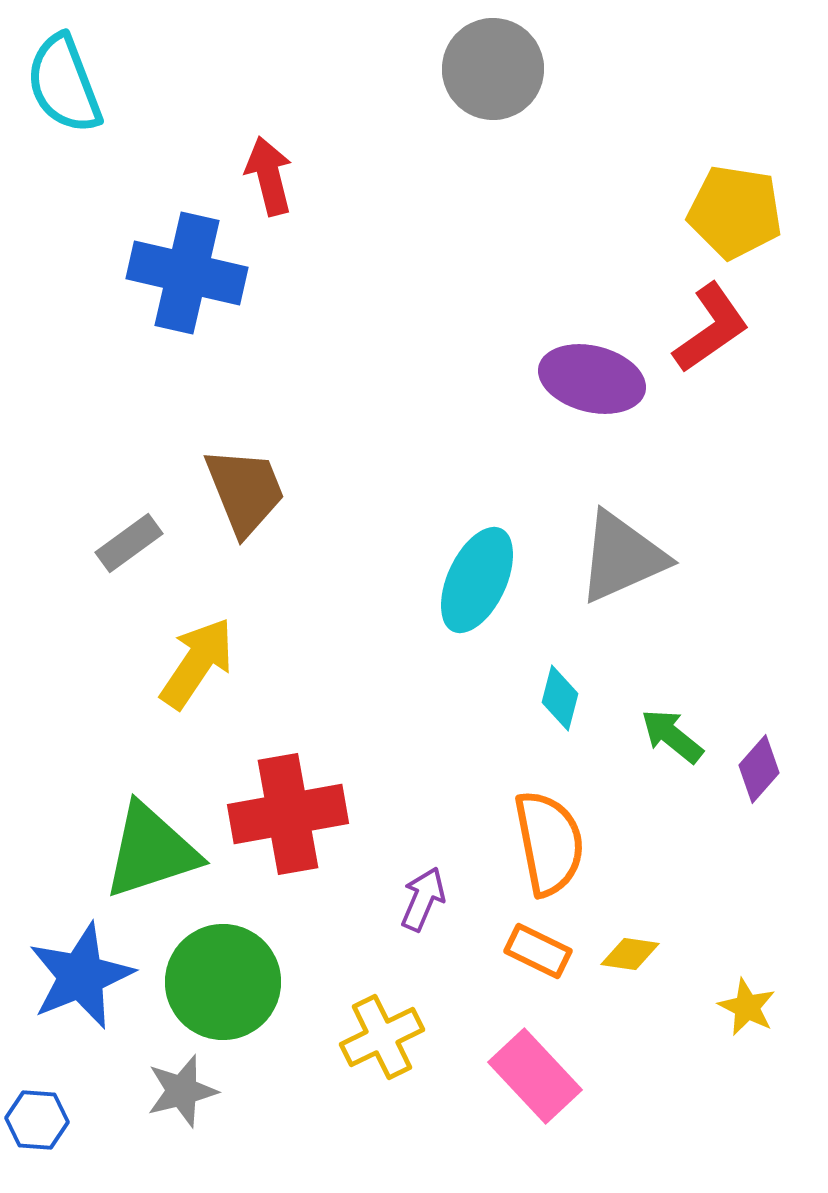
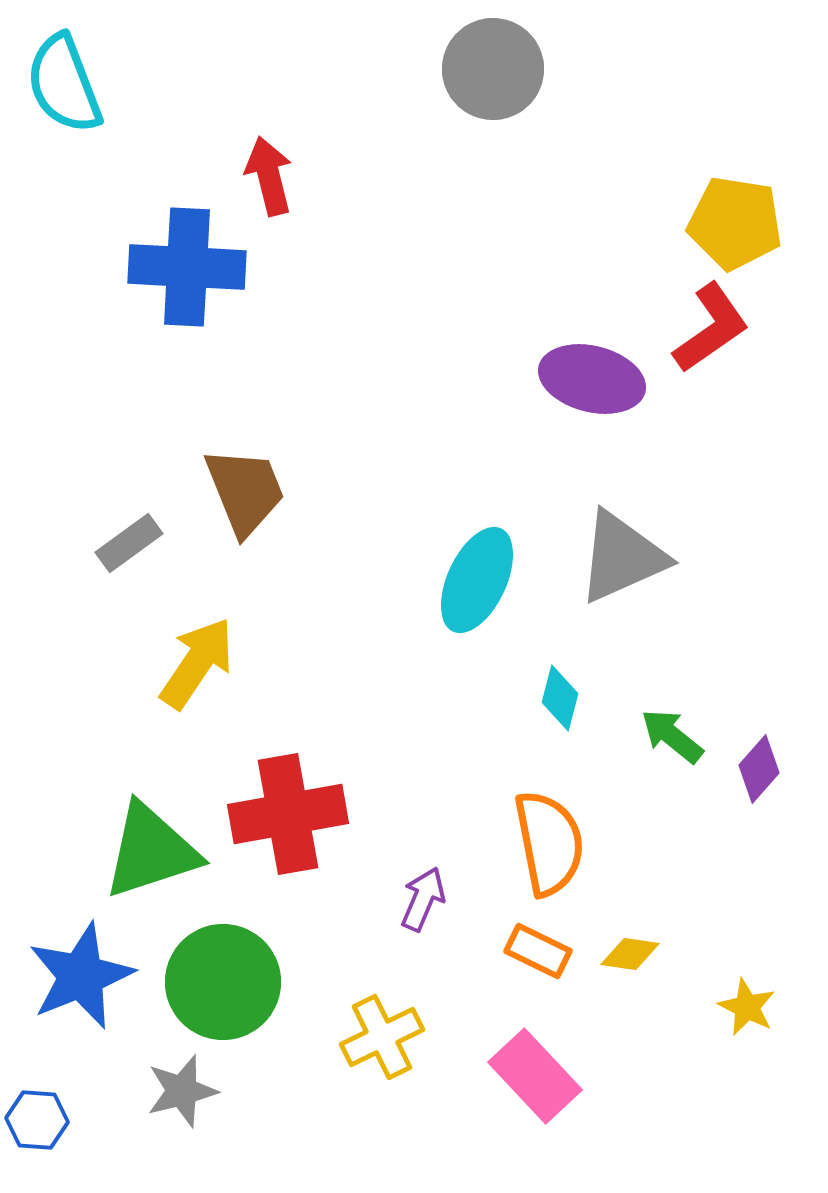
yellow pentagon: moved 11 px down
blue cross: moved 6 px up; rotated 10 degrees counterclockwise
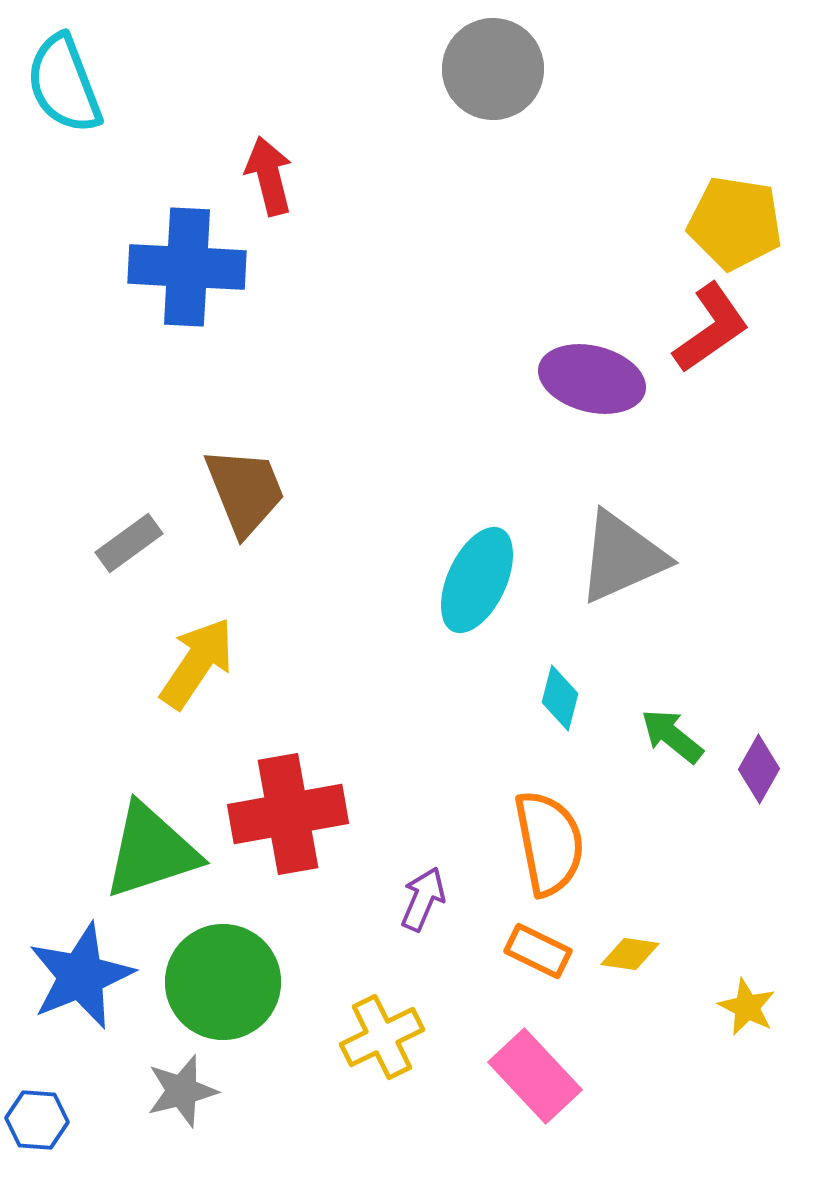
purple diamond: rotated 12 degrees counterclockwise
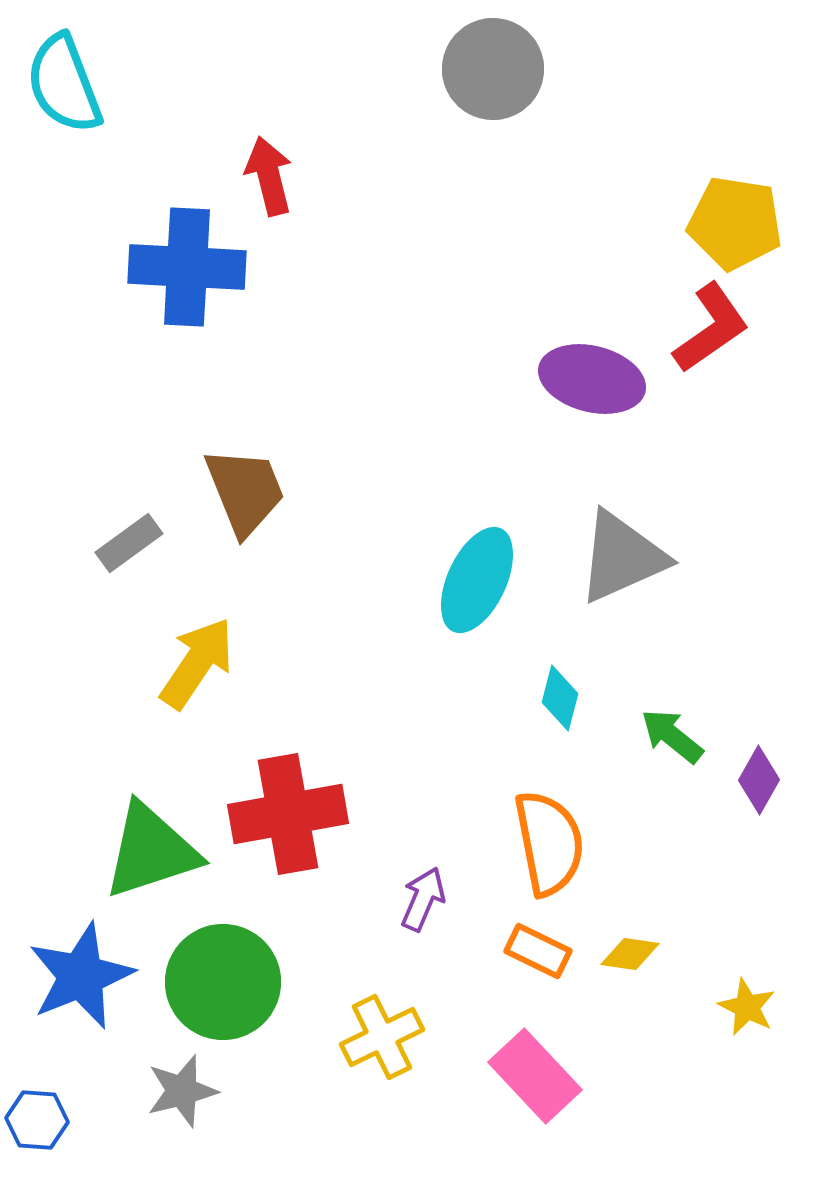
purple diamond: moved 11 px down
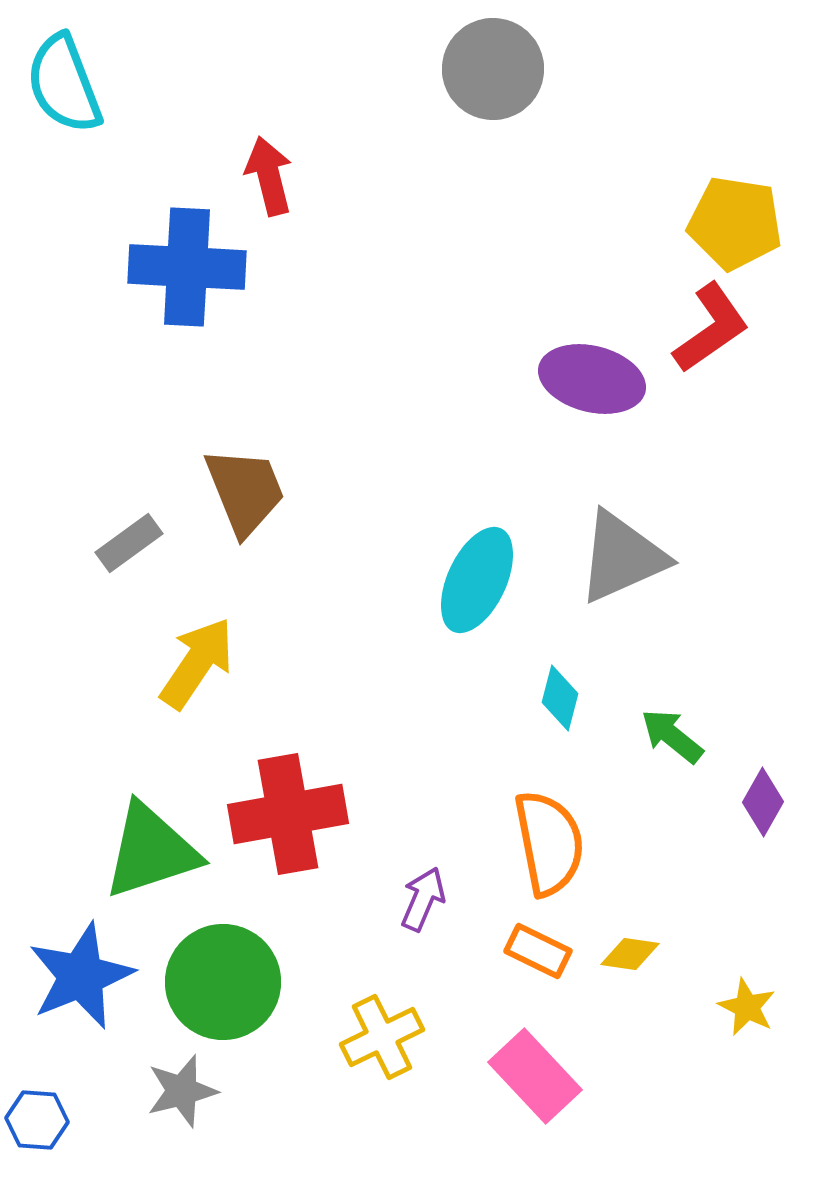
purple diamond: moved 4 px right, 22 px down
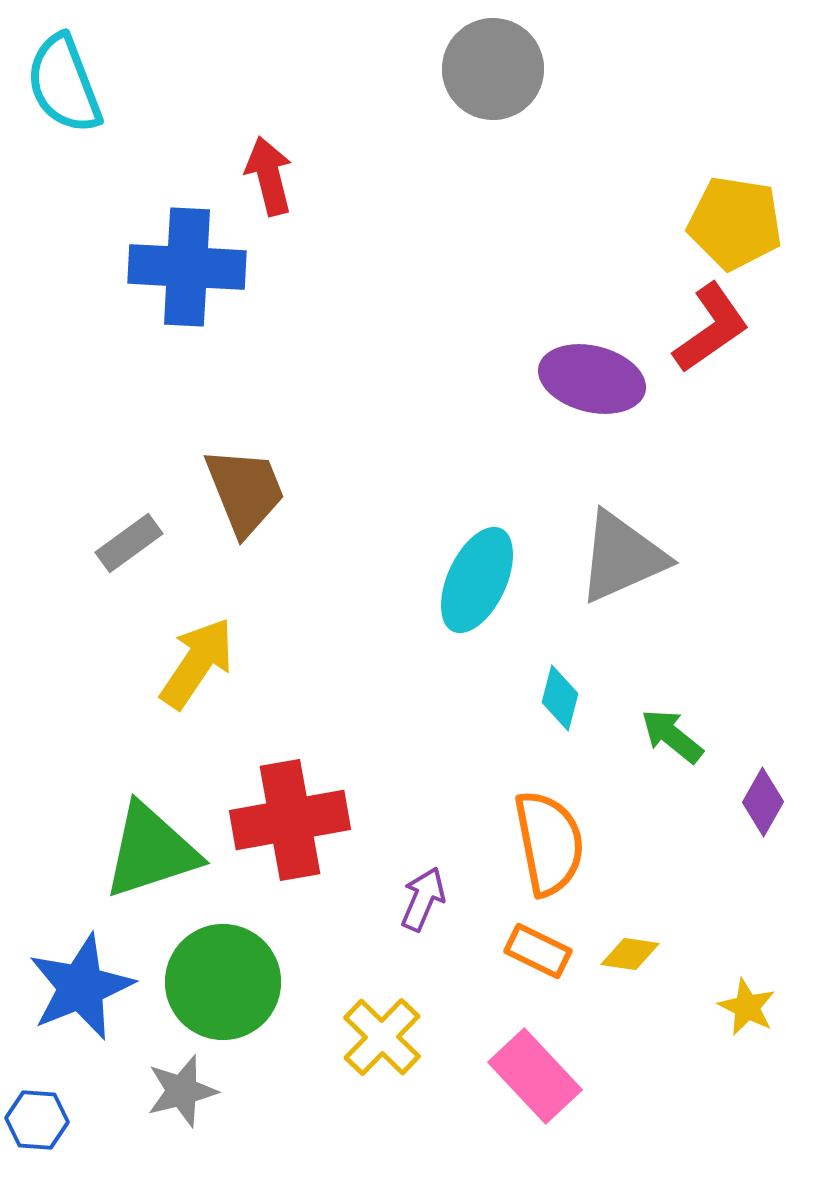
red cross: moved 2 px right, 6 px down
blue star: moved 11 px down
yellow cross: rotated 20 degrees counterclockwise
